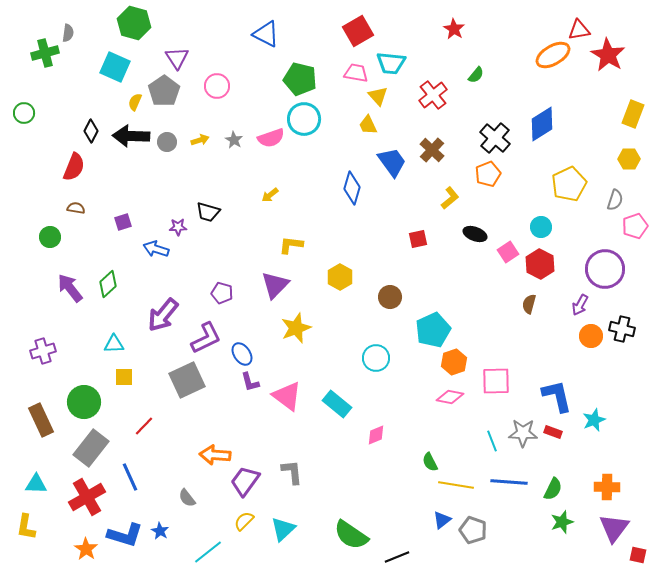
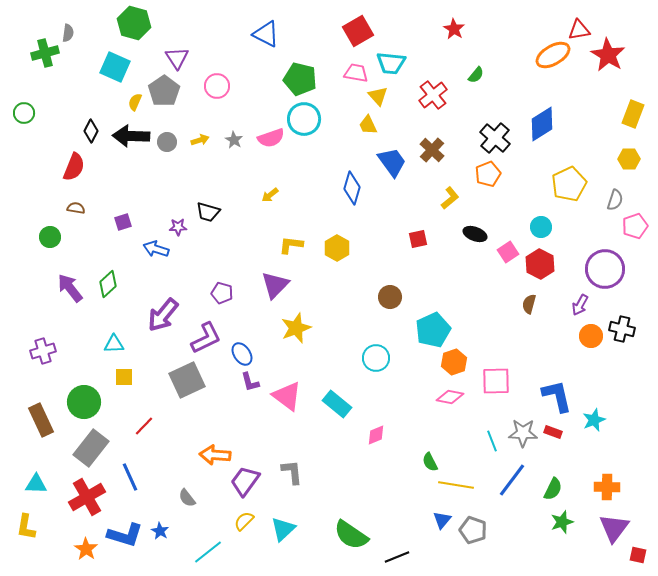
yellow hexagon at (340, 277): moved 3 px left, 29 px up
blue line at (509, 482): moved 3 px right, 2 px up; rotated 57 degrees counterclockwise
blue triangle at (442, 520): rotated 12 degrees counterclockwise
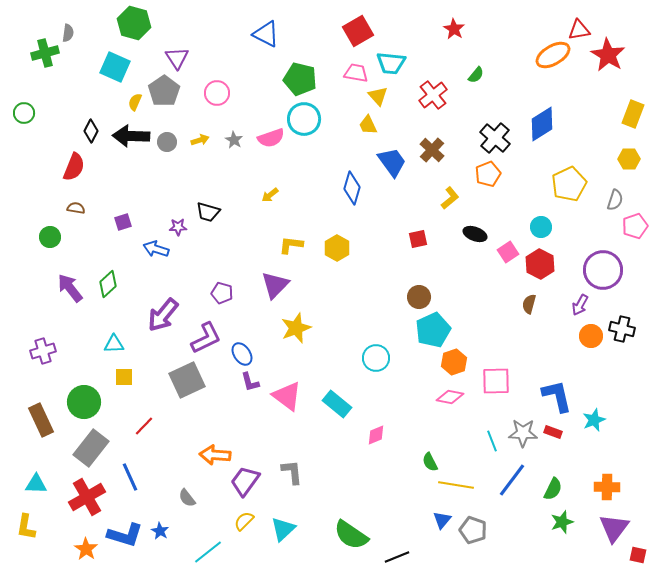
pink circle at (217, 86): moved 7 px down
purple circle at (605, 269): moved 2 px left, 1 px down
brown circle at (390, 297): moved 29 px right
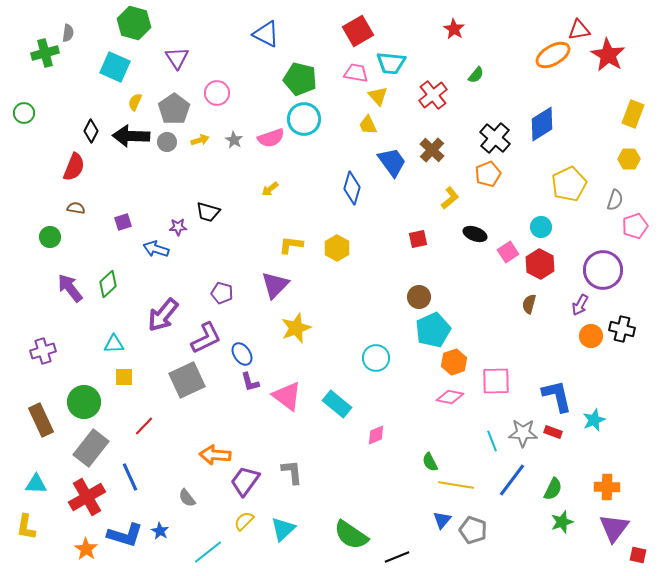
gray pentagon at (164, 91): moved 10 px right, 18 px down
yellow arrow at (270, 195): moved 6 px up
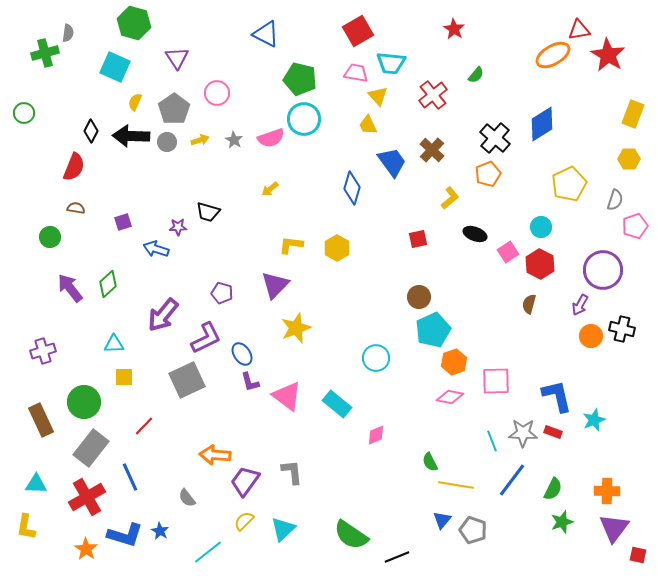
orange cross at (607, 487): moved 4 px down
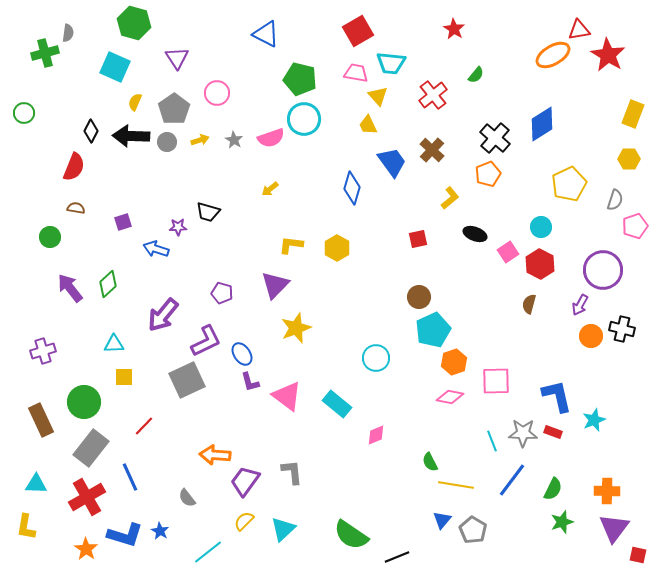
purple L-shape at (206, 338): moved 3 px down
gray pentagon at (473, 530): rotated 12 degrees clockwise
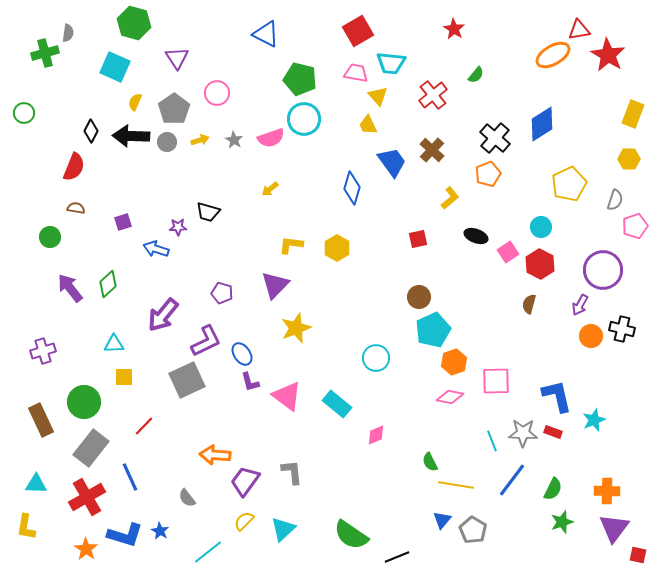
black ellipse at (475, 234): moved 1 px right, 2 px down
